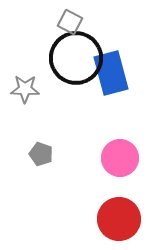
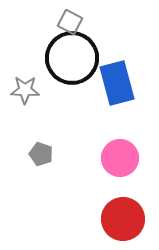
black circle: moved 4 px left
blue rectangle: moved 6 px right, 10 px down
gray star: moved 1 px down
red circle: moved 4 px right
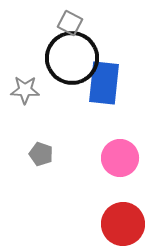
gray square: moved 1 px down
blue rectangle: moved 13 px left; rotated 21 degrees clockwise
red circle: moved 5 px down
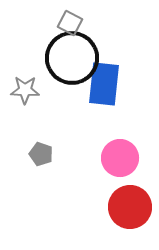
blue rectangle: moved 1 px down
red circle: moved 7 px right, 17 px up
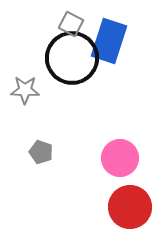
gray square: moved 1 px right, 1 px down
blue rectangle: moved 5 px right, 43 px up; rotated 12 degrees clockwise
gray pentagon: moved 2 px up
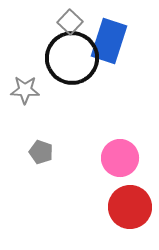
gray square: moved 1 px left, 2 px up; rotated 15 degrees clockwise
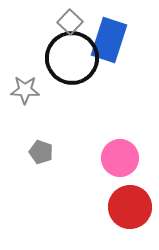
blue rectangle: moved 1 px up
